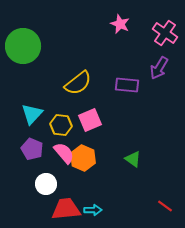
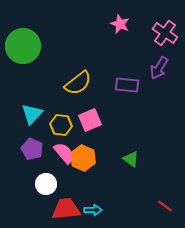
green triangle: moved 2 px left
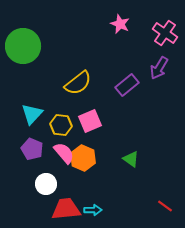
purple rectangle: rotated 45 degrees counterclockwise
pink square: moved 1 px down
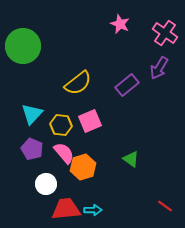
orange hexagon: moved 9 px down; rotated 20 degrees clockwise
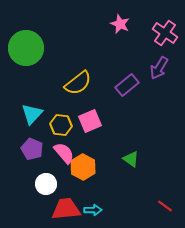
green circle: moved 3 px right, 2 px down
orange hexagon: rotated 15 degrees counterclockwise
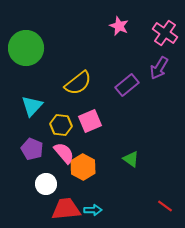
pink star: moved 1 px left, 2 px down
cyan triangle: moved 8 px up
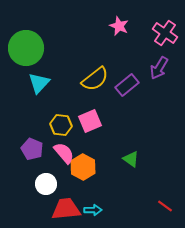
yellow semicircle: moved 17 px right, 4 px up
cyan triangle: moved 7 px right, 23 px up
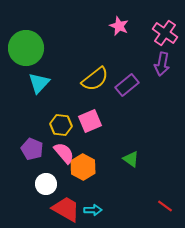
purple arrow: moved 3 px right, 4 px up; rotated 20 degrees counterclockwise
red trapezoid: rotated 36 degrees clockwise
